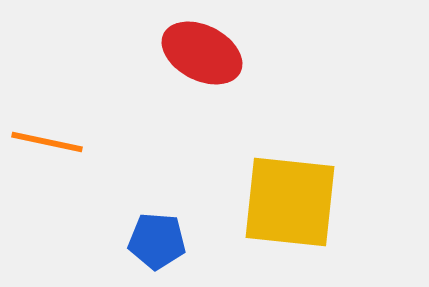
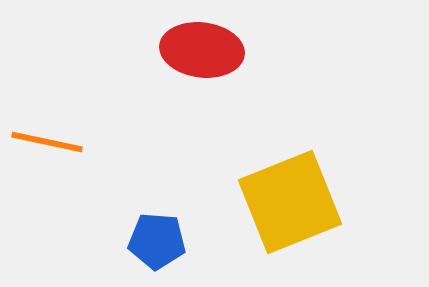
red ellipse: moved 3 px up; rotated 20 degrees counterclockwise
yellow square: rotated 28 degrees counterclockwise
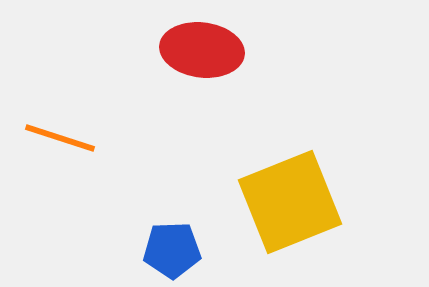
orange line: moved 13 px right, 4 px up; rotated 6 degrees clockwise
blue pentagon: moved 15 px right, 9 px down; rotated 6 degrees counterclockwise
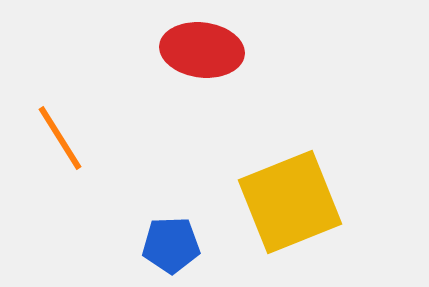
orange line: rotated 40 degrees clockwise
blue pentagon: moved 1 px left, 5 px up
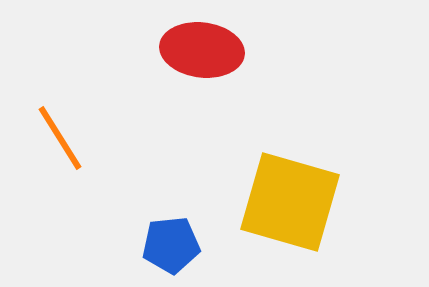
yellow square: rotated 38 degrees clockwise
blue pentagon: rotated 4 degrees counterclockwise
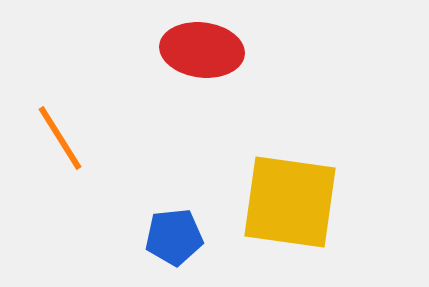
yellow square: rotated 8 degrees counterclockwise
blue pentagon: moved 3 px right, 8 px up
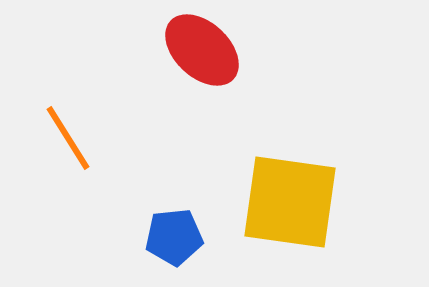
red ellipse: rotated 36 degrees clockwise
orange line: moved 8 px right
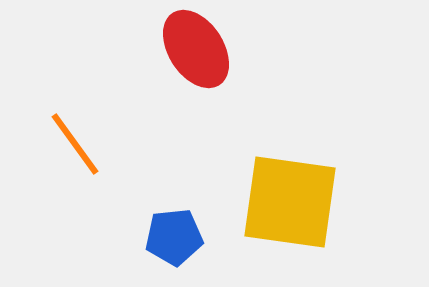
red ellipse: moved 6 px left, 1 px up; rotated 14 degrees clockwise
orange line: moved 7 px right, 6 px down; rotated 4 degrees counterclockwise
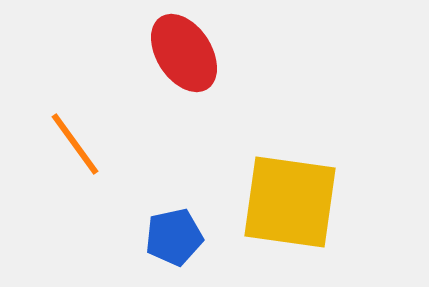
red ellipse: moved 12 px left, 4 px down
blue pentagon: rotated 6 degrees counterclockwise
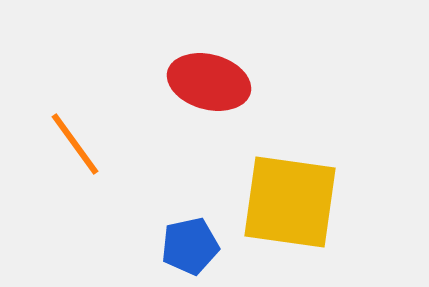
red ellipse: moved 25 px right, 29 px down; rotated 42 degrees counterclockwise
blue pentagon: moved 16 px right, 9 px down
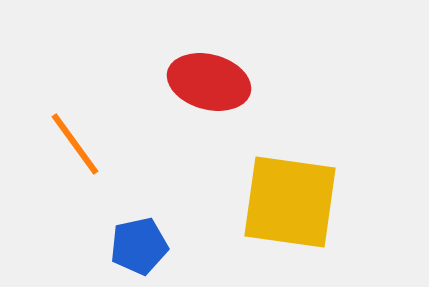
blue pentagon: moved 51 px left
